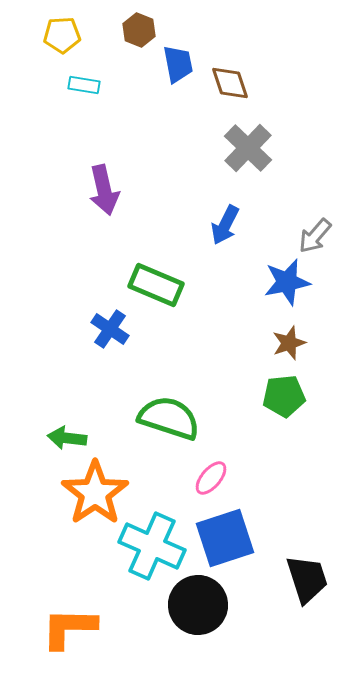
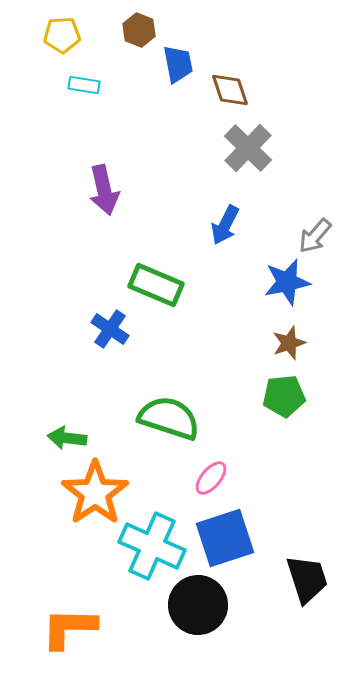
brown diamond: moved 7 px down
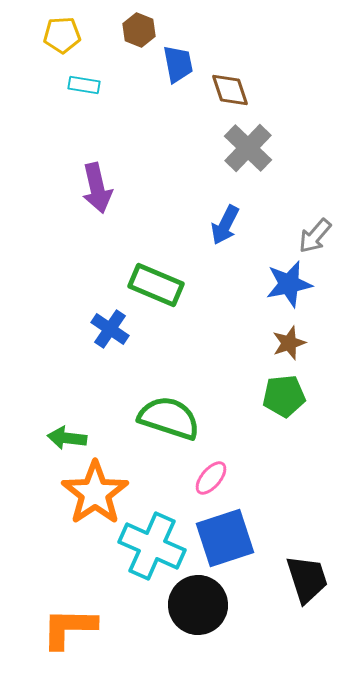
purple arrow: moved 7 px left, 2 px up
blue star: moved 2 px right, 2 px down
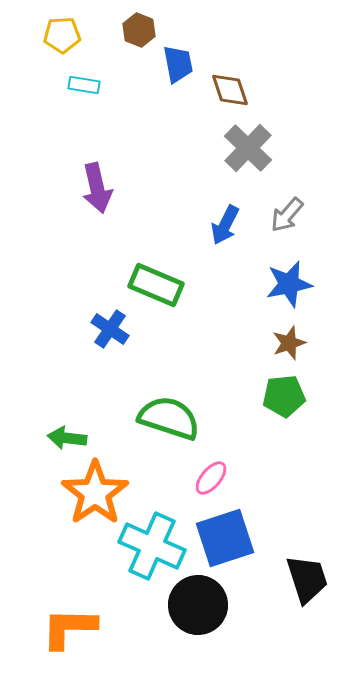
gray arrow: moved 28 px left, 21 px up
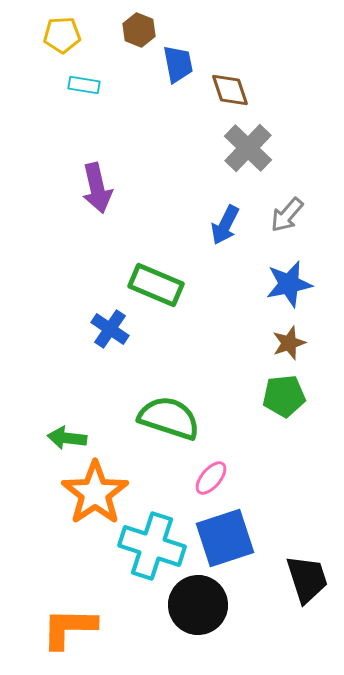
cyan cross: rotated 6 degrees counterclockwise
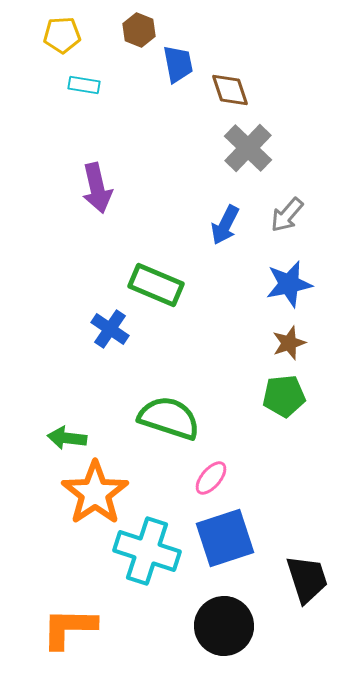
cyan cross: moved 5 px left, 5 px down
black circle: moved 26 px right, 21 px down
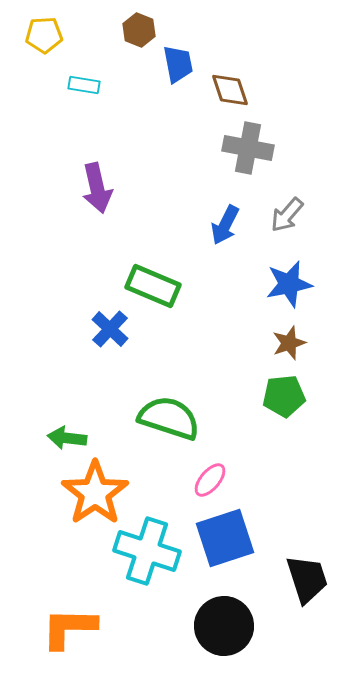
yellow pentagon: moved 18 px left
gray cross: rotated 33 degrees counterclockwise
green rectangle: moved 3 px left, 1 px down
blue cross: rotated 9 degrees clockwise
pink ellipse: moved 1 px left, 2 px down
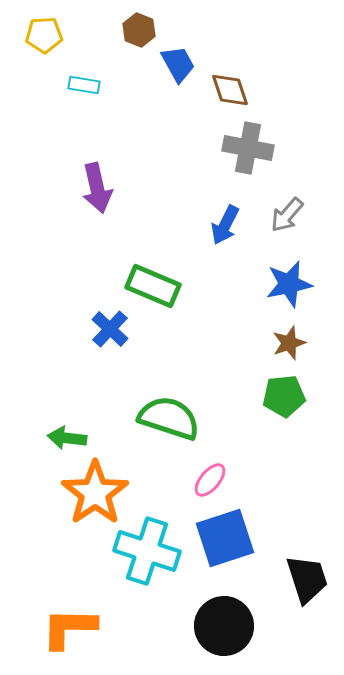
blue trapezoid: rotated 18 degrees counterclockwise
